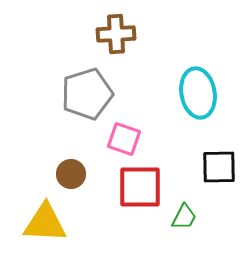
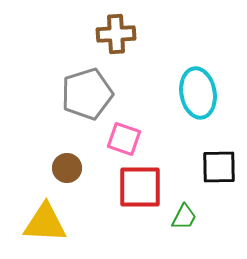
brown circle: moved 4 px left, 6 px up
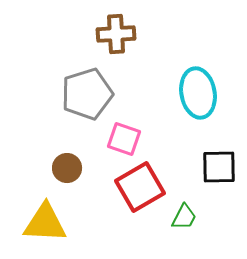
red square: rotated 30 degrees counterclockwise
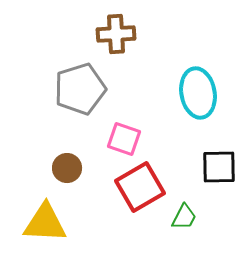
gray pentagon: moved 7 px left, 5 px up
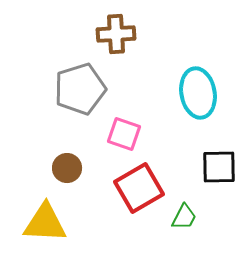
pink square: moved 5 px up
red square: moved 1 px left, 1 px down
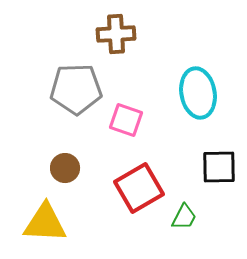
gray pentagon: moved 4 px left; rotated 15 degrees clockwise
pink square: moved 2 px right, 14 px up
brown circle: moved 2 px left
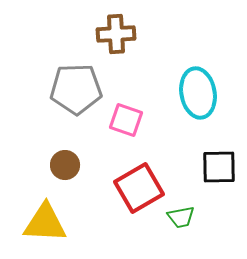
brown circle: moved 3 px up
green trapezoid: moved 3 px left; rotated 52 degrees clockwise
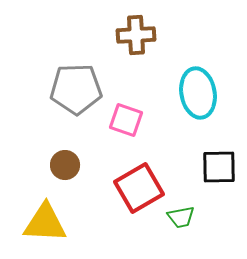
brown cross: moved 20 px right, 1 px down
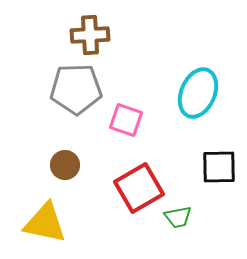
brown cross: moved 46 px left
cyan ellipse: rotated 33 degrees clockwise
green trapezoid: moved 3 px left
yellow triangle: rotated 9 degrees clockwise
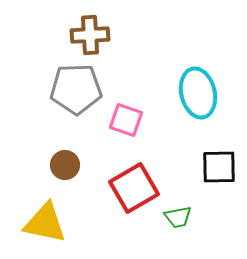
cyan ellipse: rotated 36 degrees counterclockwise
red square: moved 5 px left
